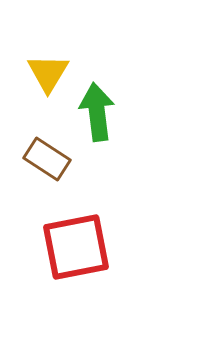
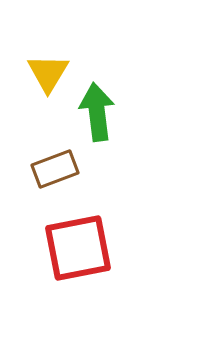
brown rectangle: moved 8 px right, 10 px down; rotated 54 degrees counterclockwise
red square: moved 2 px right, 1 px down
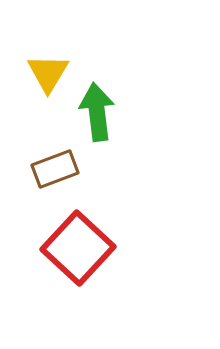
red square: rotated 36 degrees counterclockwise
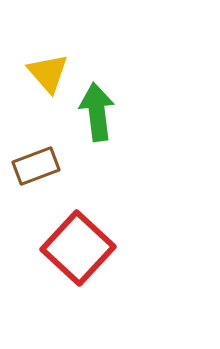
yellow triangle: rotated 12 degrees counterclockwise
brown rectangle: moved 19 px left, 3 px up
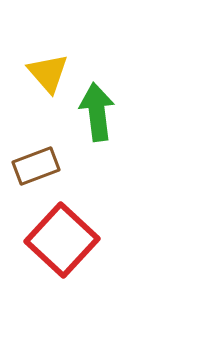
red square: moved 16 px left, 8 px up
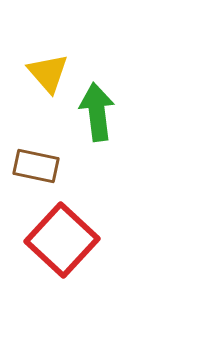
brown rectangle: rotated 33 degrees clockwise
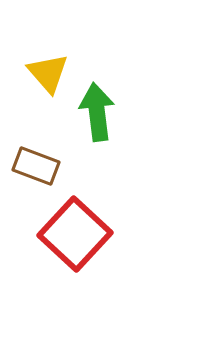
brown rectangle: rotated 9 degrees clockwise
red square: moved 13 px right, 6 px up
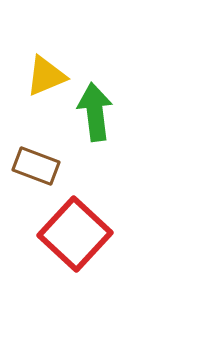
yellow triangle: moved 2 px left, 3 px down; rotated 48 degrees clockwise
green arrow: moved 2 px left
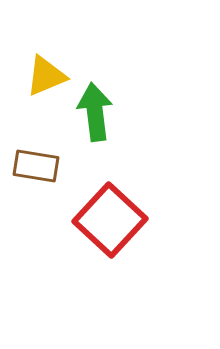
brown rectangle: rotated 12 degrees counterclockwise
red square: moved 35 px right, 14 px up
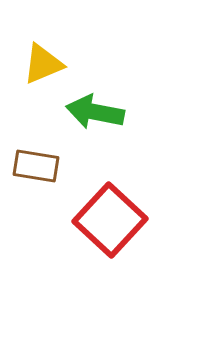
yellow triangle: moved 3 px left, 12 px up
green arrow: rotated 72 degrees counterclockwise
